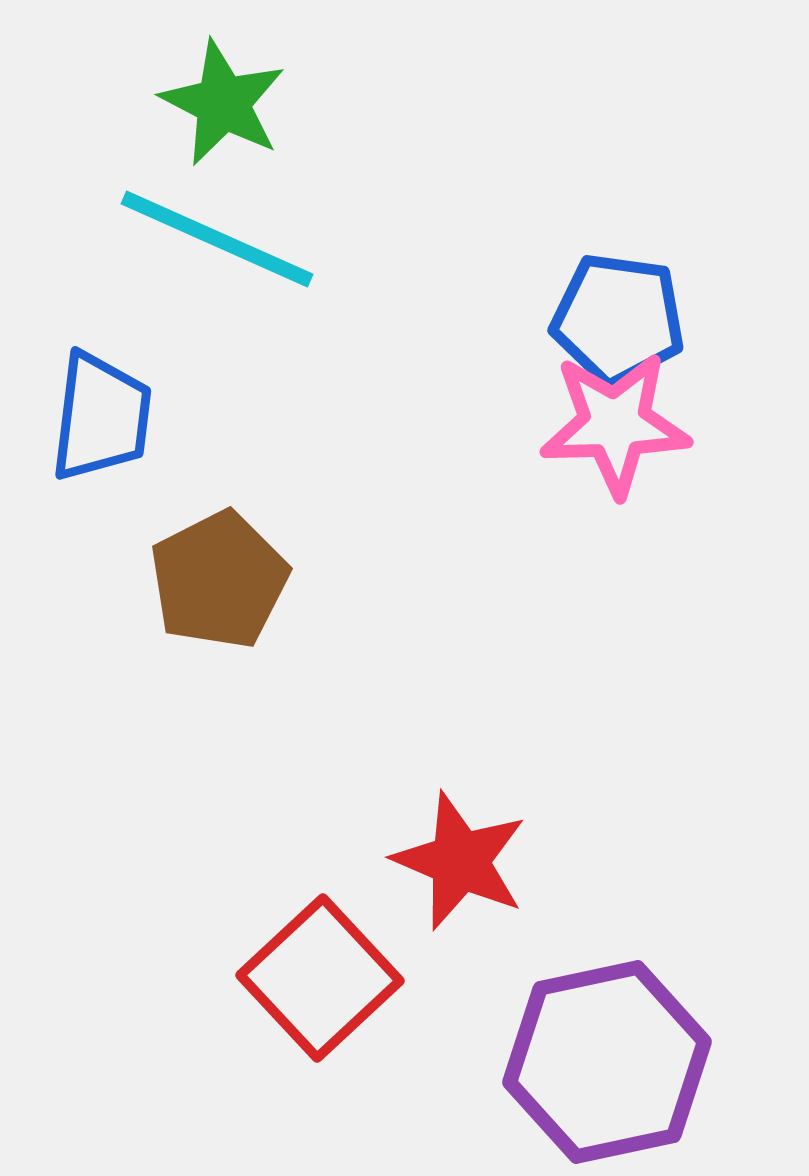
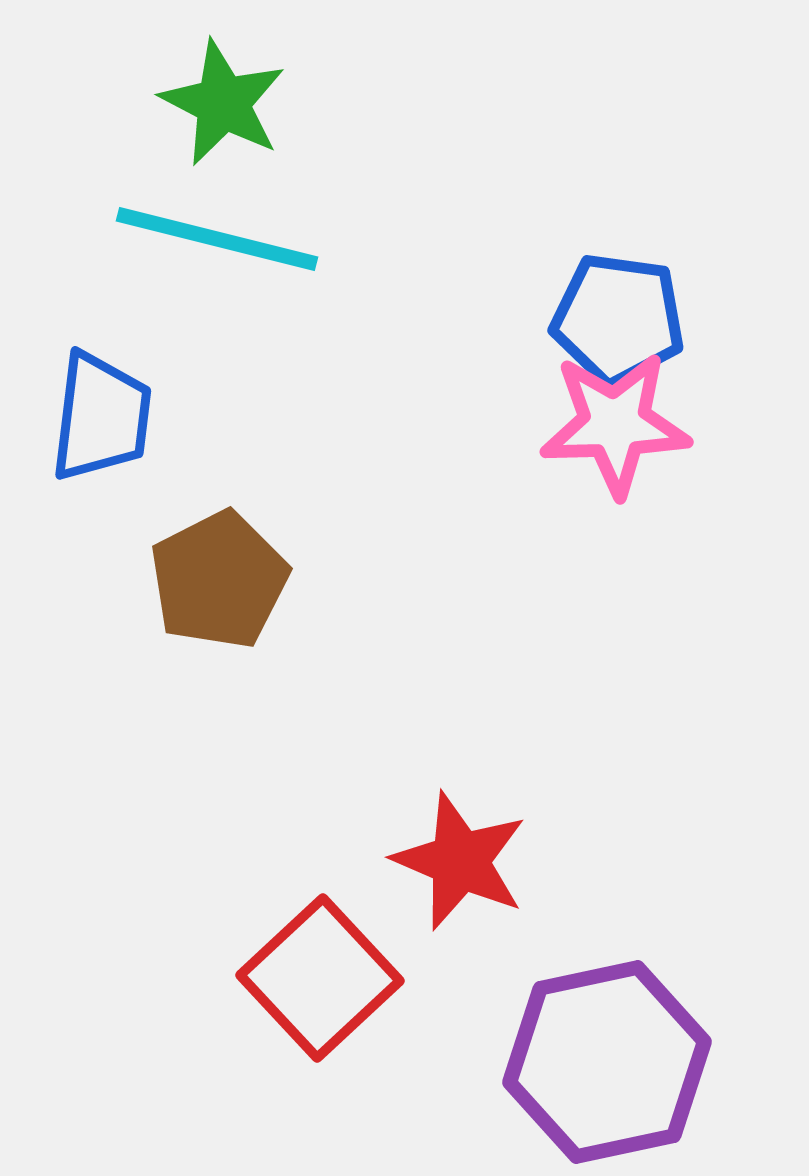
cyan line: rotated 10 degrees counterclockwise
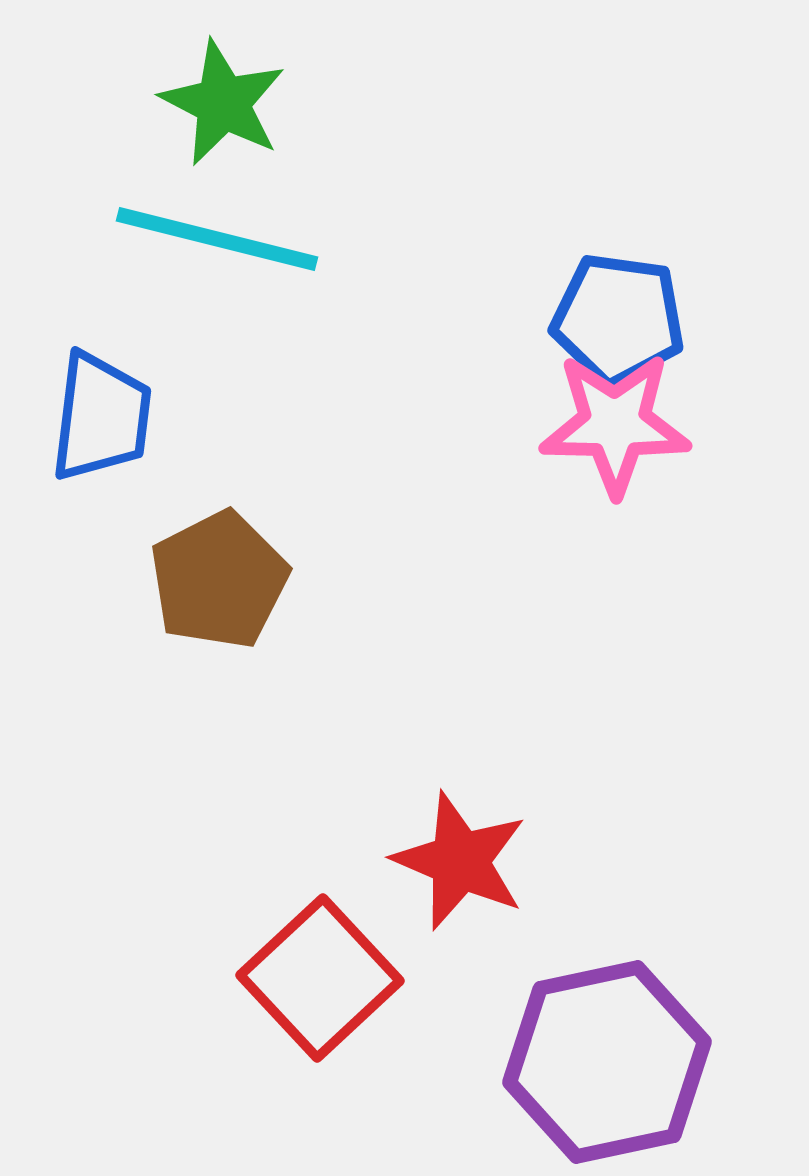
pink star: rotated 3 degrees clockwise
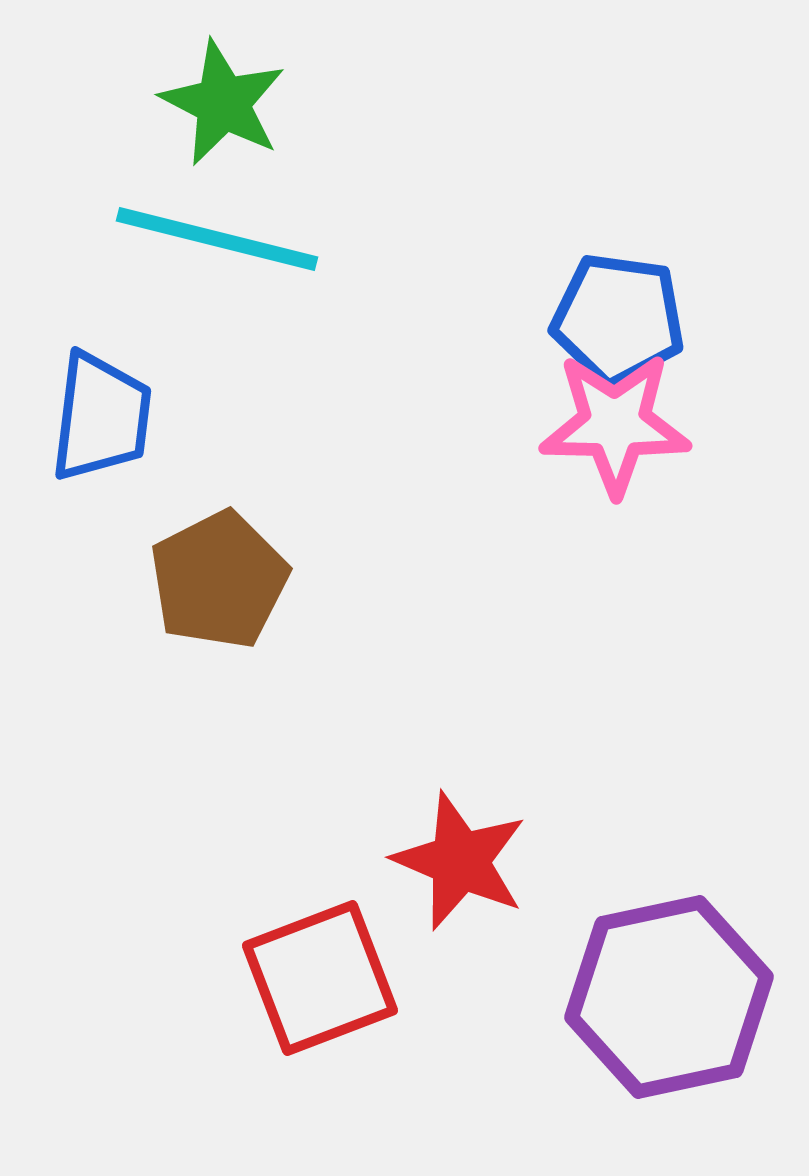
red square: rotated 22 degrees clockwise
purple hexagon: moved 62 px right, 65 px up
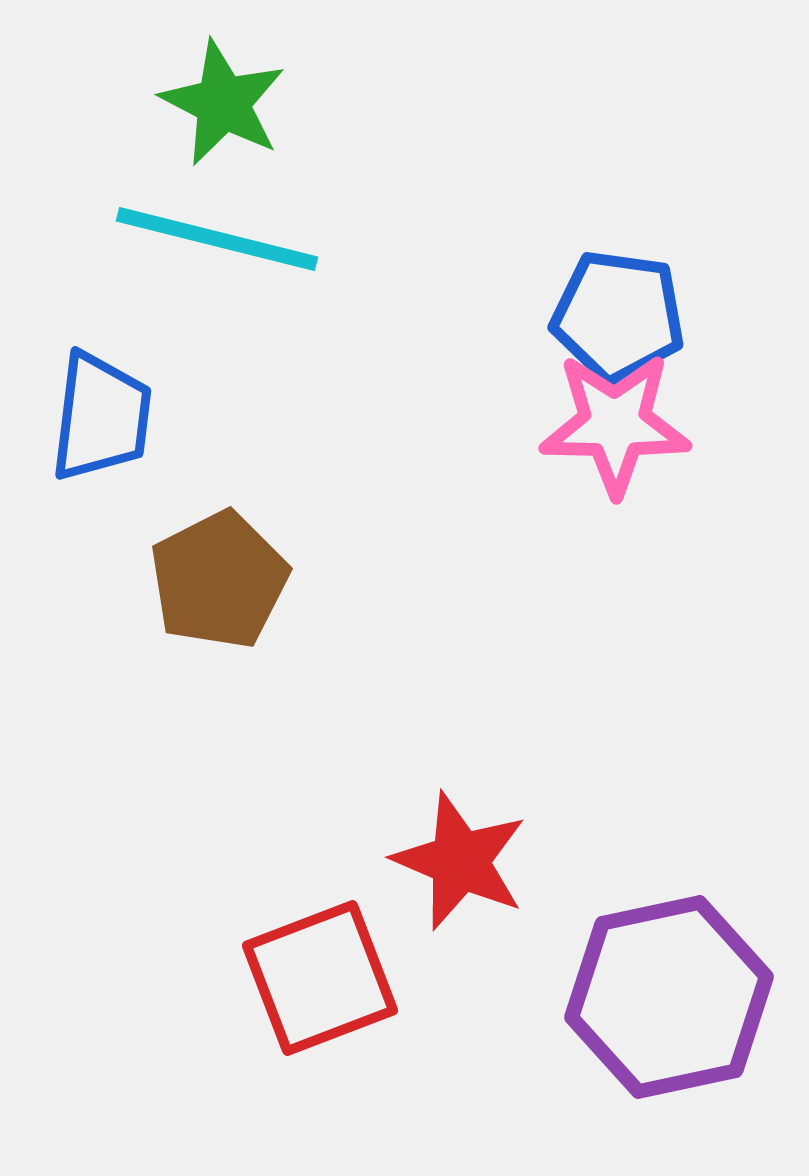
blue pentagon: moved 3 px up
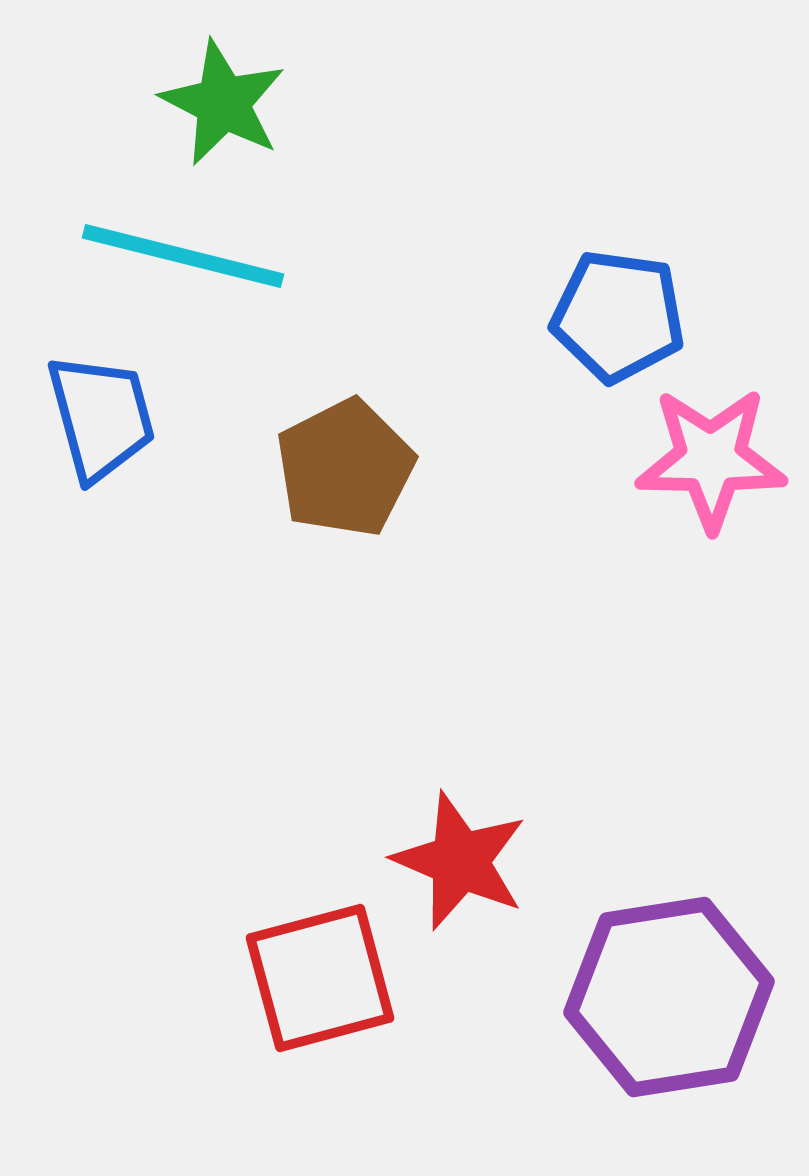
cyan line: moved 34 px left, 17 px down
blue trapezoid: rotated 22 degrees counterclockwise
pink star: moved 96 px right, 35 px down
brown pentagon: moved 126 px right, 112 px up
red square: rotated 6 degrees clockwise
purple hexagon: rotated 3 degrees clockwise
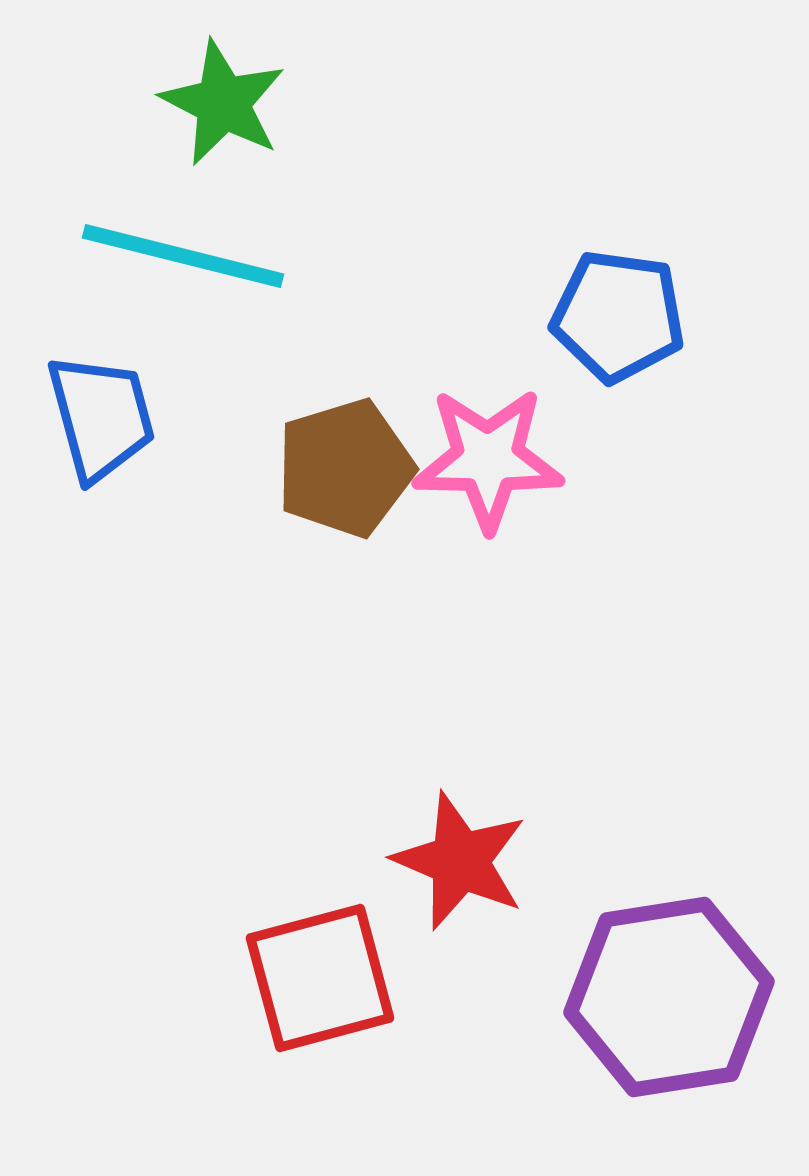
pink star: moved 223 px left
brown pentagon: rotated 10 degrees clockwise
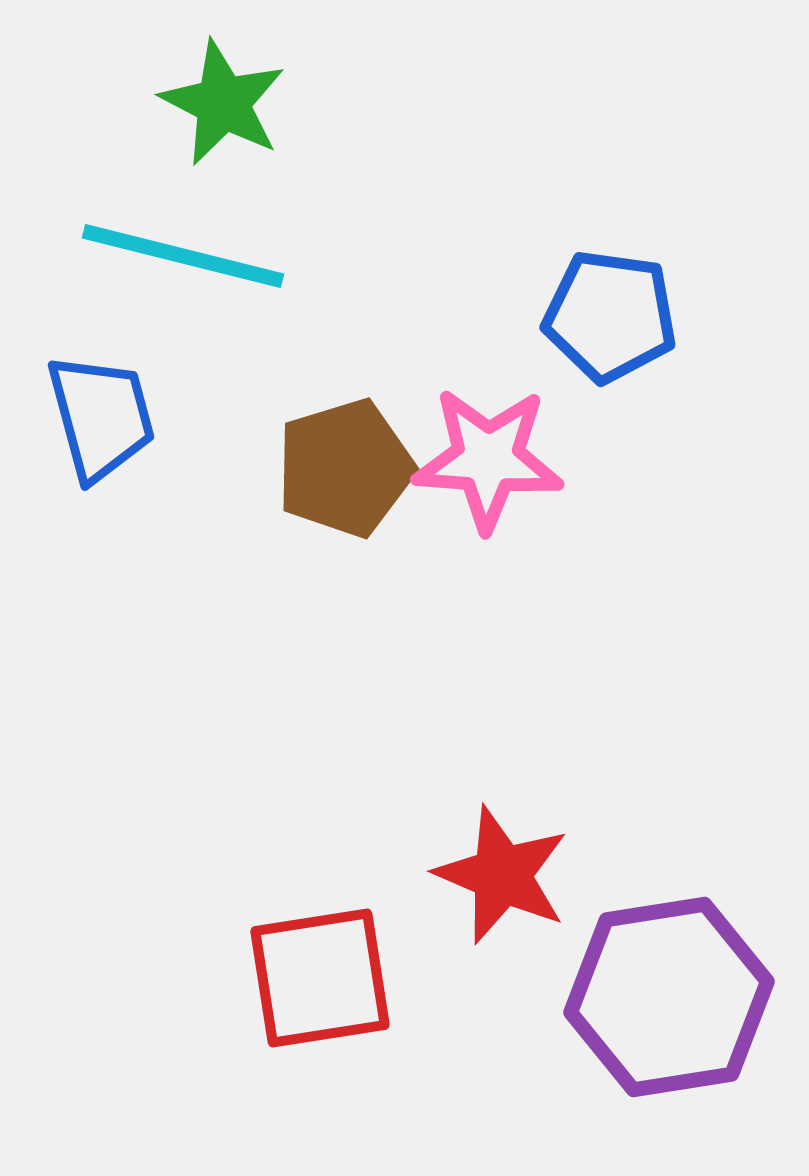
blue pentagon: moved 8 px left
pink star: rotated 3 degrees clockwise
red star: moved 42 px right, 14 px down
red square: rotated 6 degrees clockwise
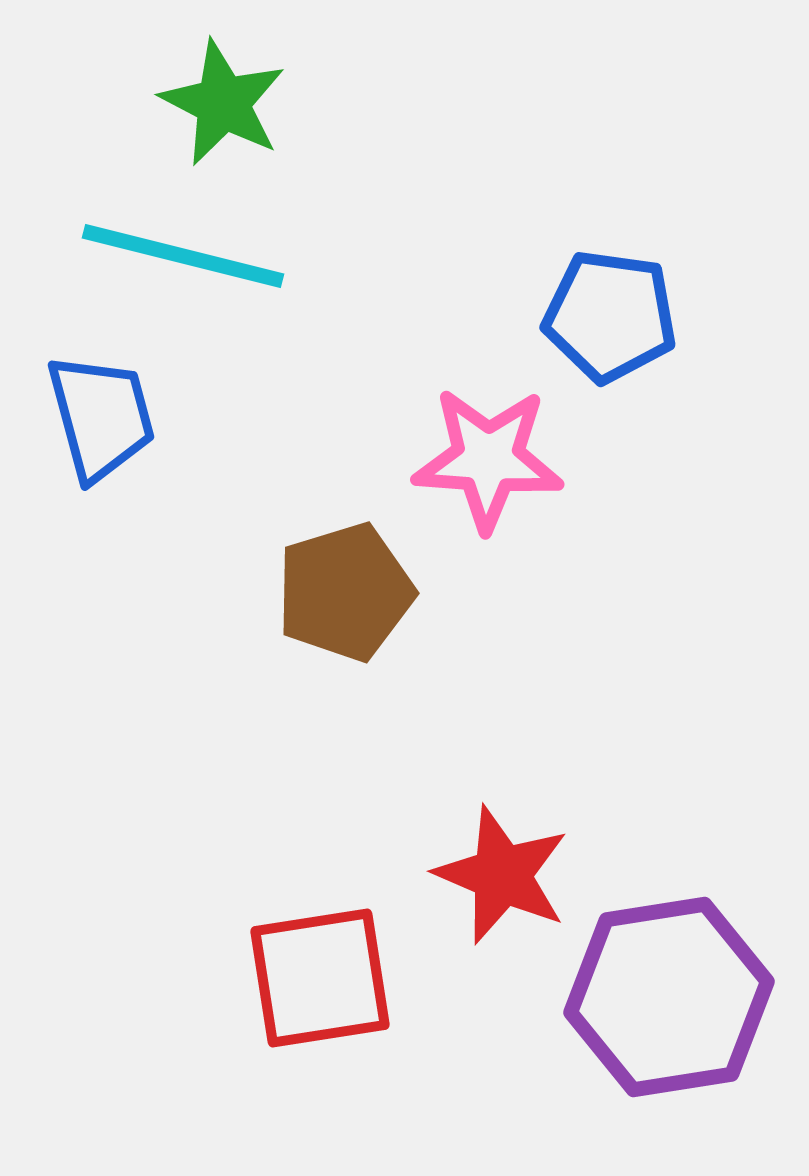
brown pentagon: moved 124 px down
